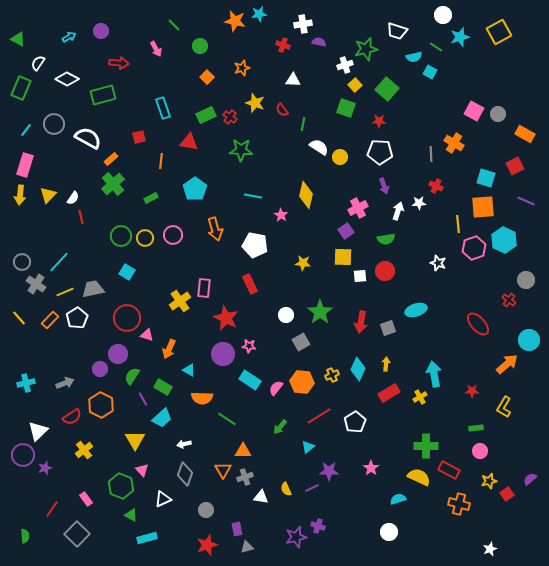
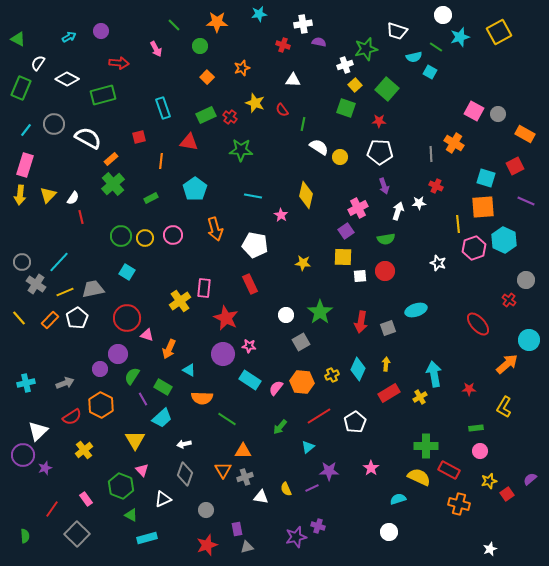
orange star at (235, 21): moved 18 px left, 1 px down; rotated 10 degrees counterclockwise
red star at (472, 391): moved 3 px left, 2 px up
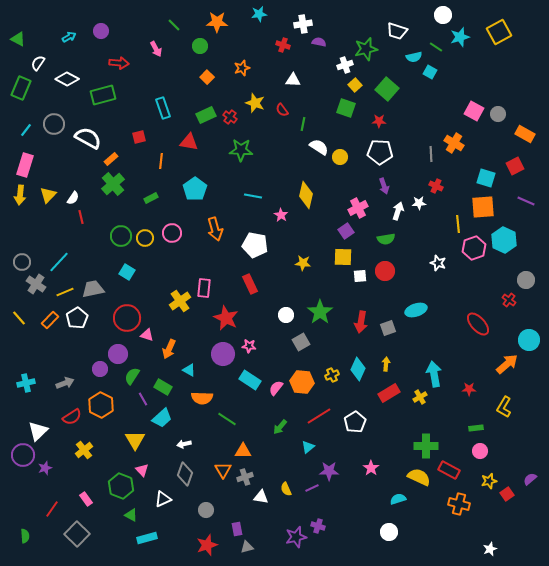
pink circle at (173, 235): moved 1 px left, 2 px up
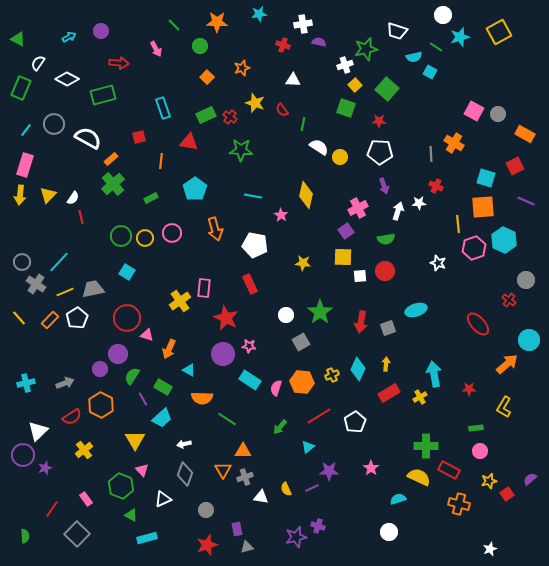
pink semicircle at (276, 388): rotated 21 degrees counterclockwise
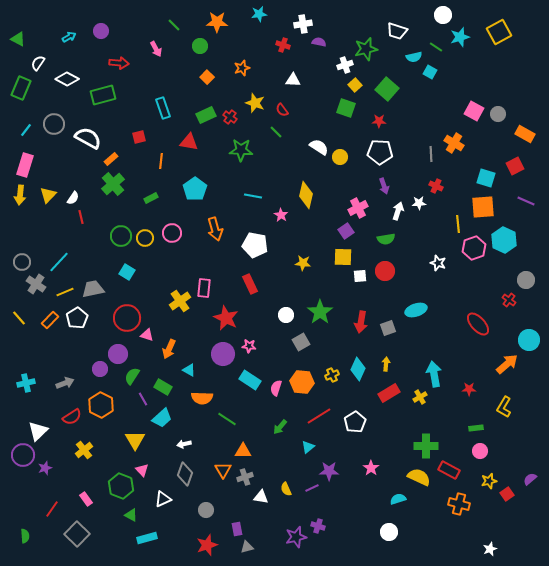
green line at (303, 124): moved 27 px left, 8 px down; rotated 56 degrees counterclockwise
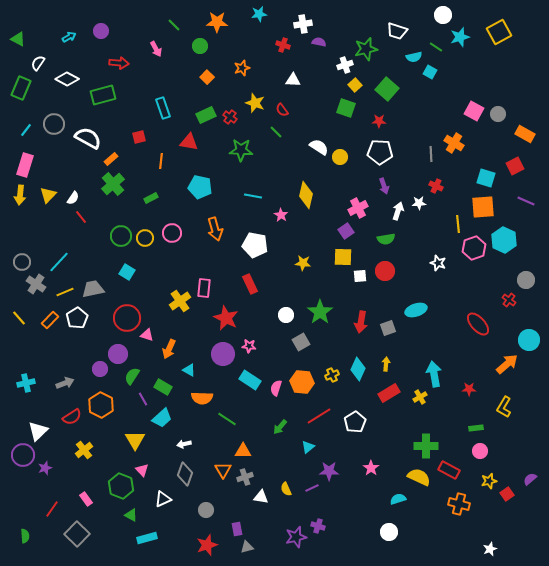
cyan pentagon at (195, 189): moved 5 px right, 2 px up; rotated 25 degrees counterclockwise
red line at (81, 217): rotated 24 degrees counterclockwise
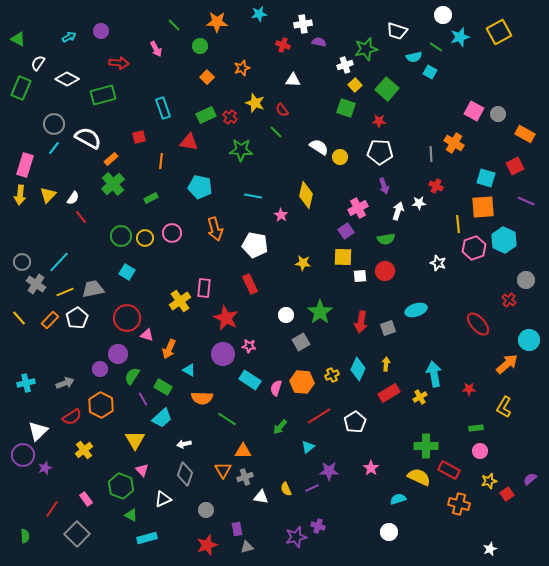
cyan line at (26, 130): moved 28 px right, 18 px down
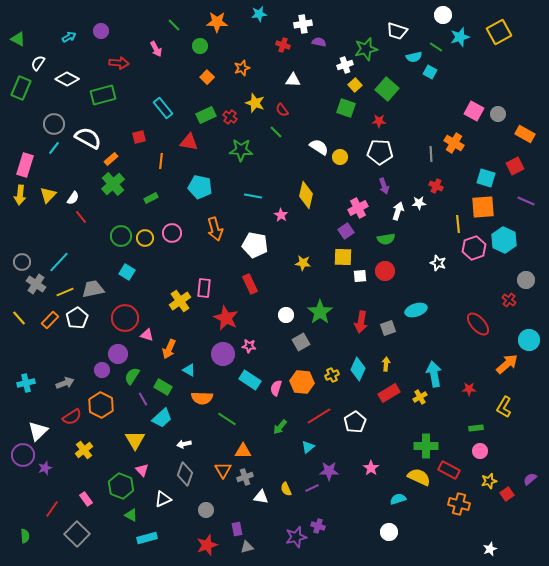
cyan rectangle at (163, 108): rotated 20 degrees counterclockwise
red circle at (127, 318): moved 2 px left
purple circle at (100, 369): moved 2 px right, 1 px down
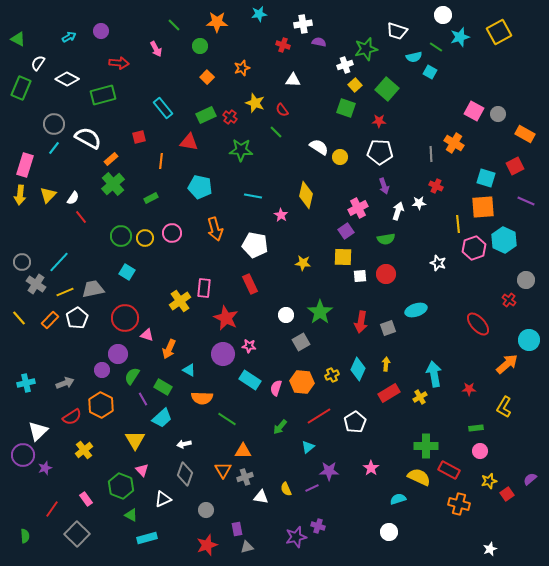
red circle at (385, 271): moved 1 px right, 3 px down
